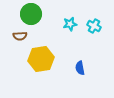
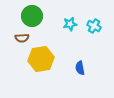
green circle: moved 1 px right, 2 px down
brown semicircle: moved 2 px right, 2 px down
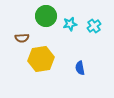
green circle: moved 14 px right
cyan cross: rotated 24 degrees clockwise
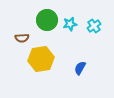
green circle: moved 1 px right, 4 px down
blue semicircle: rotated 40 degrees clockwise
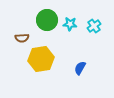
cyan star: rotated 16 degrees clockwise
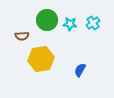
cyan cross: moved 1 px left, 3 px up
brown semicircle: moved 2 px up
blue semicircle: moved 2 px down
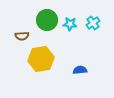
blue semicircle: rotated 56 degrees clockwise
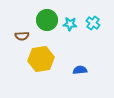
cyan cross: rotated 16 degrees counterclockwise
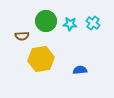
green circle: moved 1 px left, 1 px down
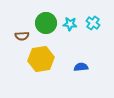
green circle: moved 2 px down
blue semicircle: moved 1 px right, 3 px up
